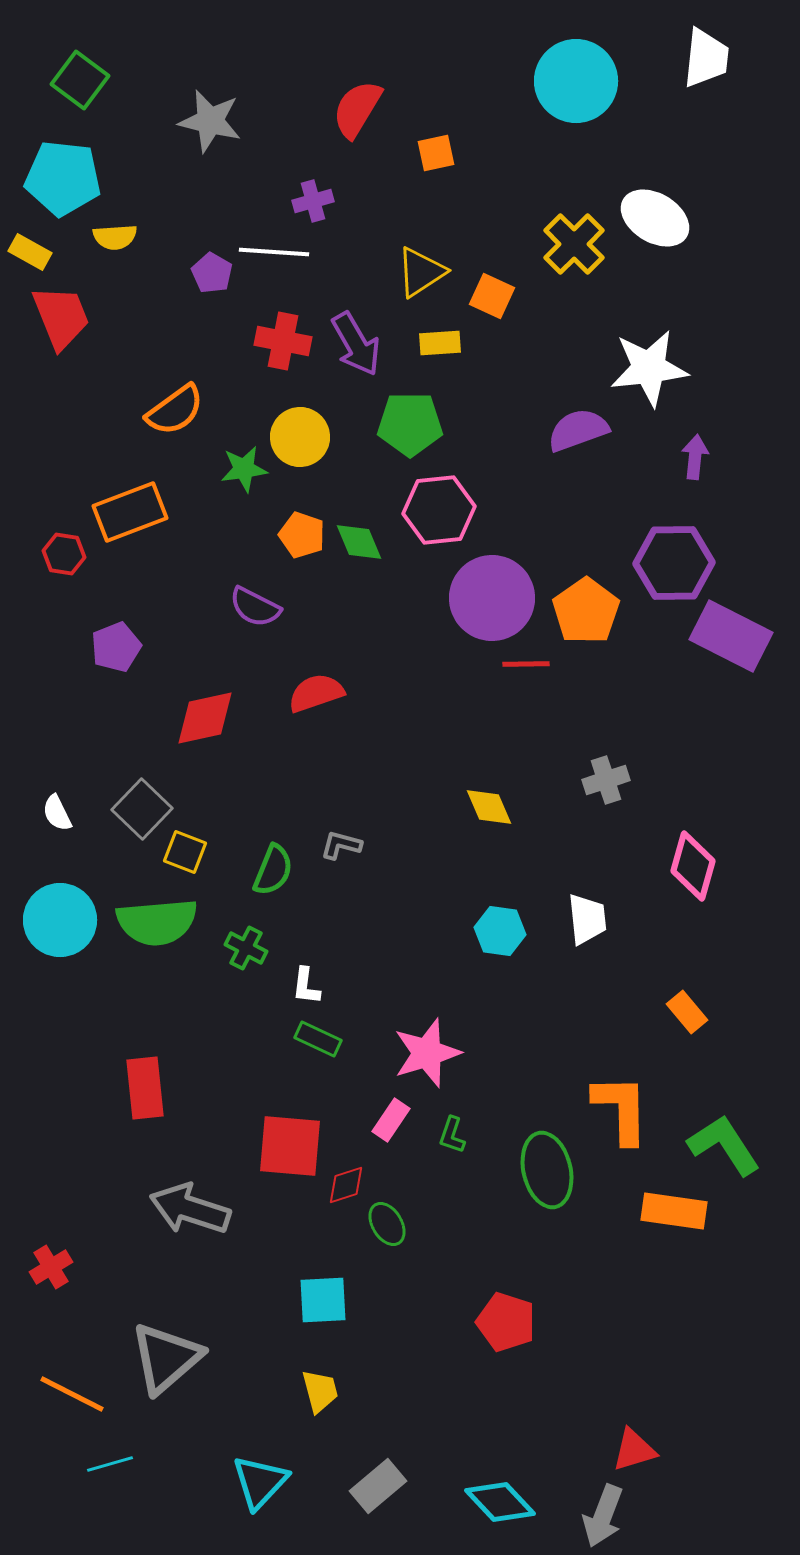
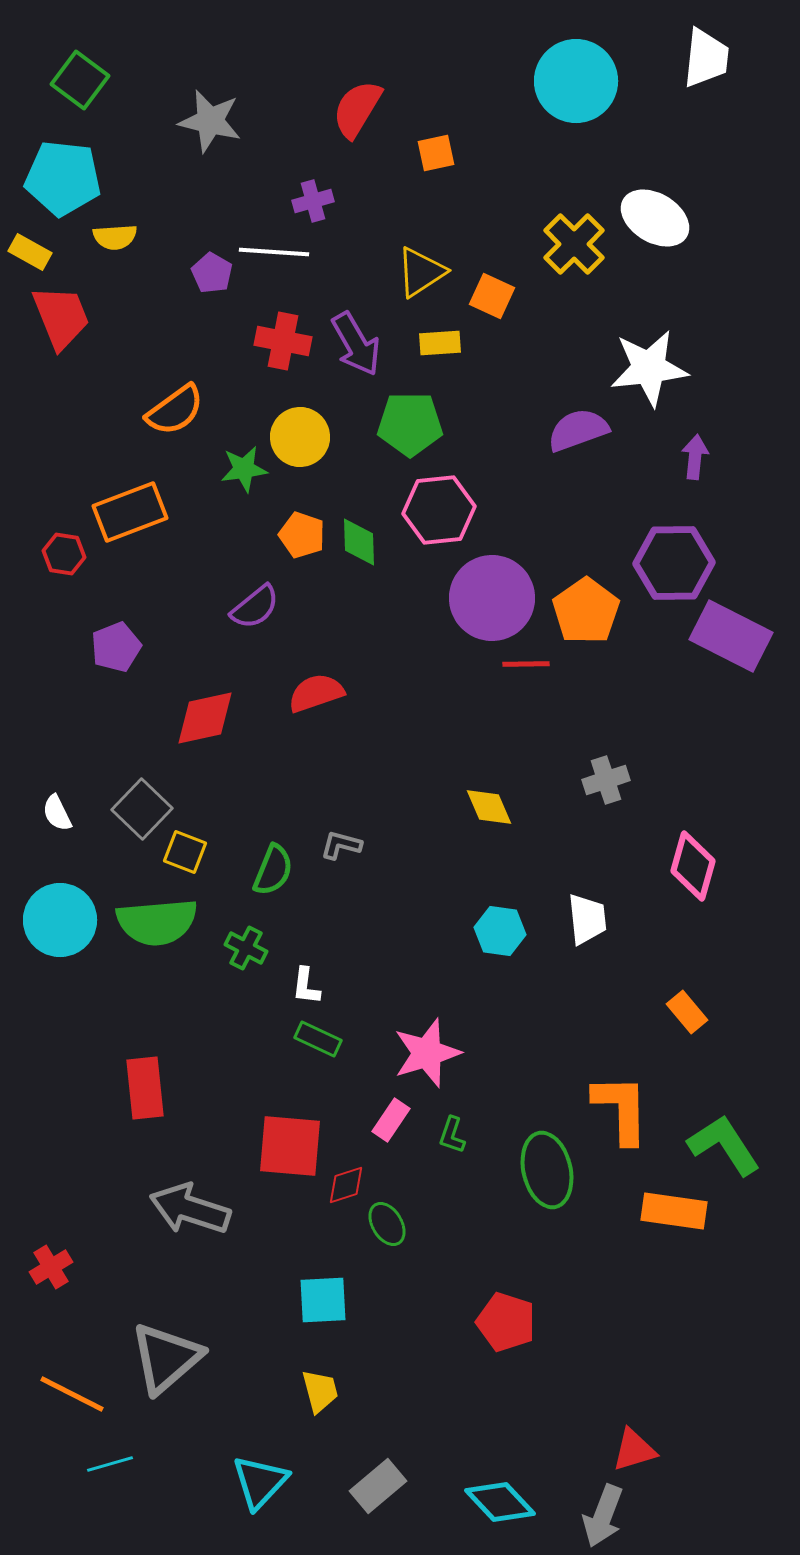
green diamond at (359, 542): rotated 21 degrees clockwise
purple semicircle at (255, 607): rotated 66 degrees counterclockwise
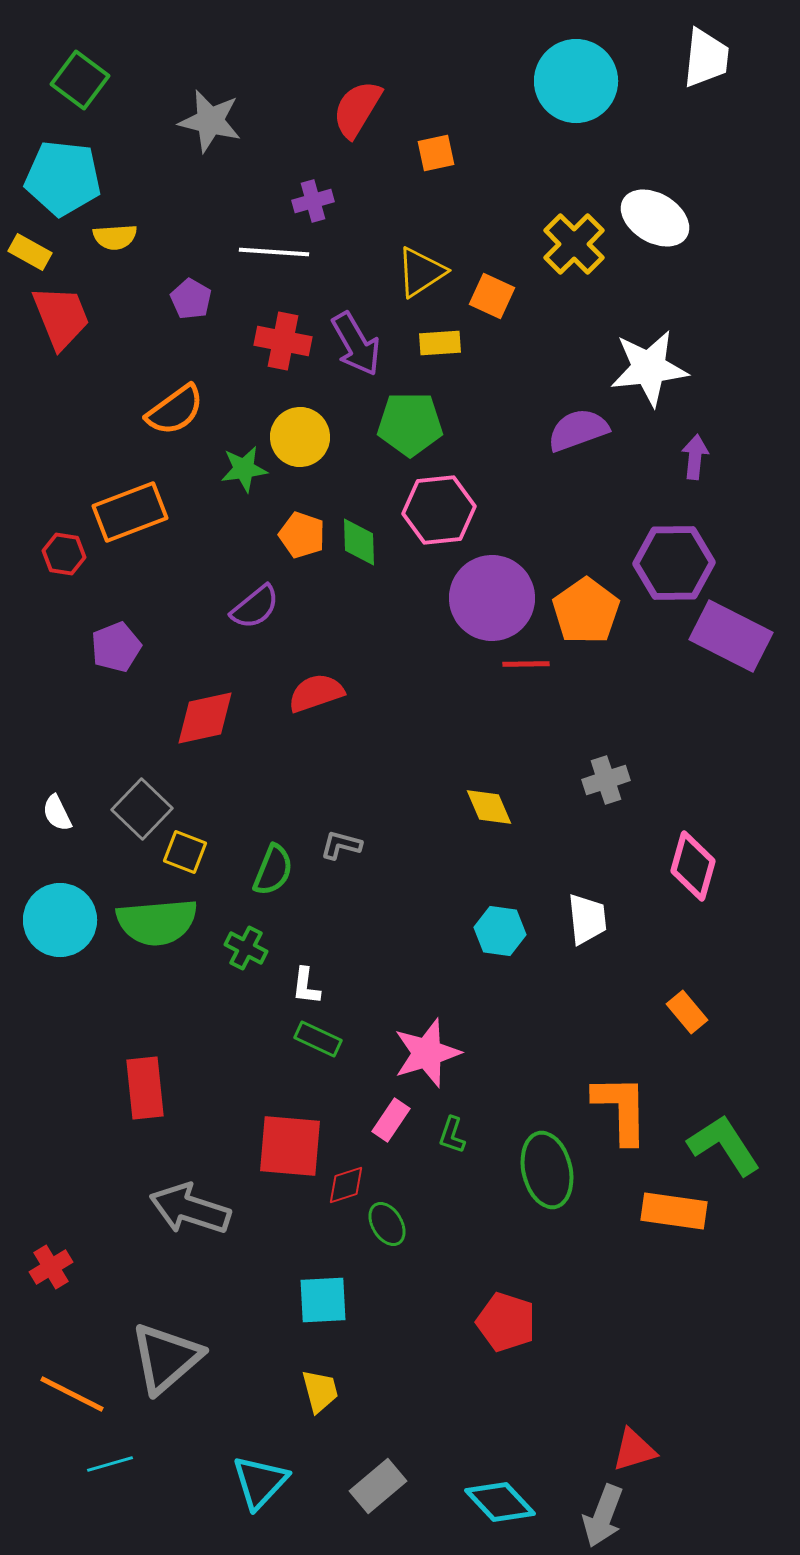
purple pentagon at (212, 273): moved 21 px left, 26 px down
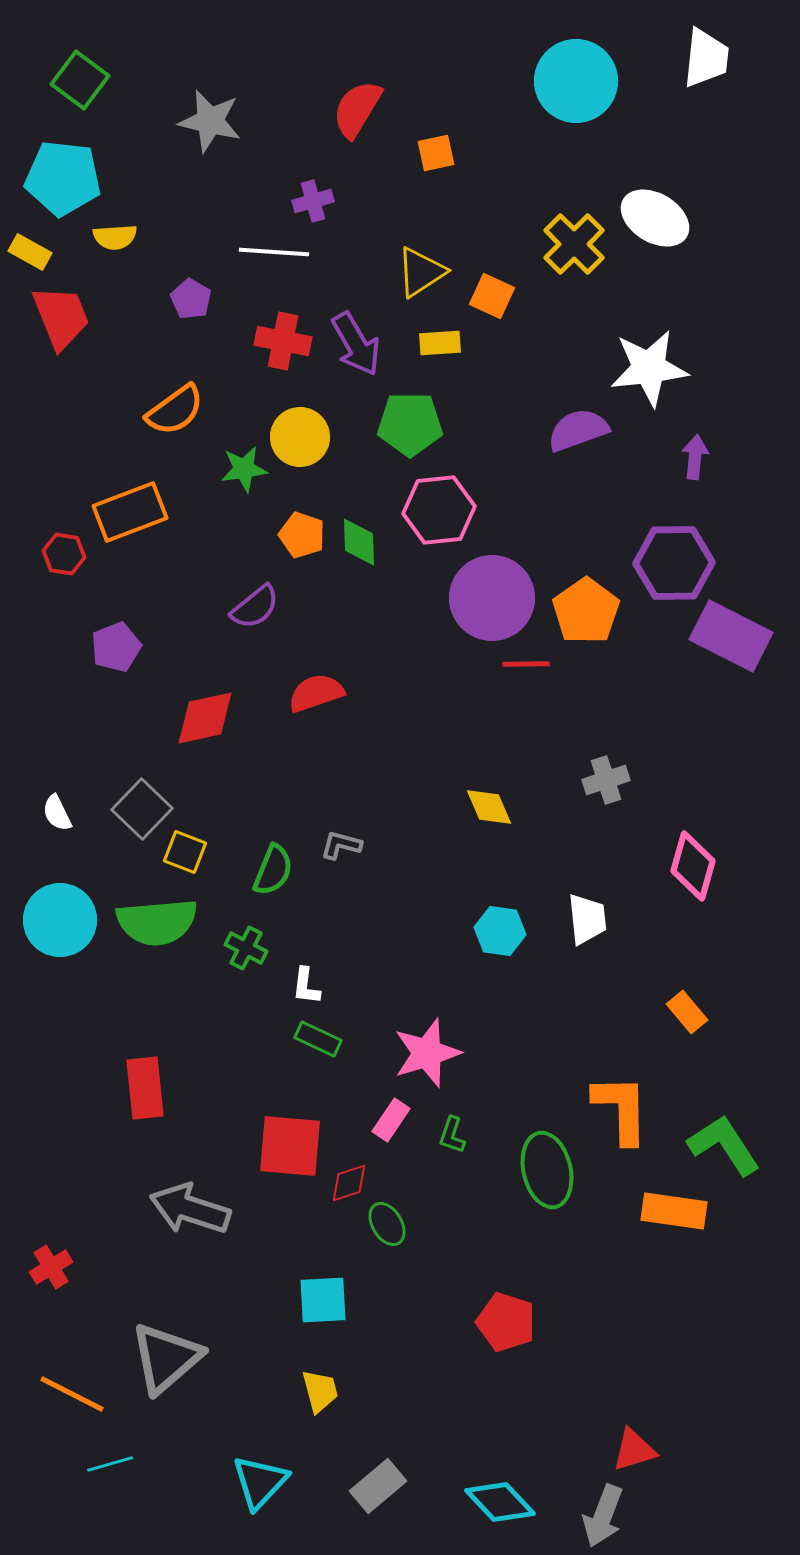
red diamond at (346, 1185): moved 3 px right, 2 px up
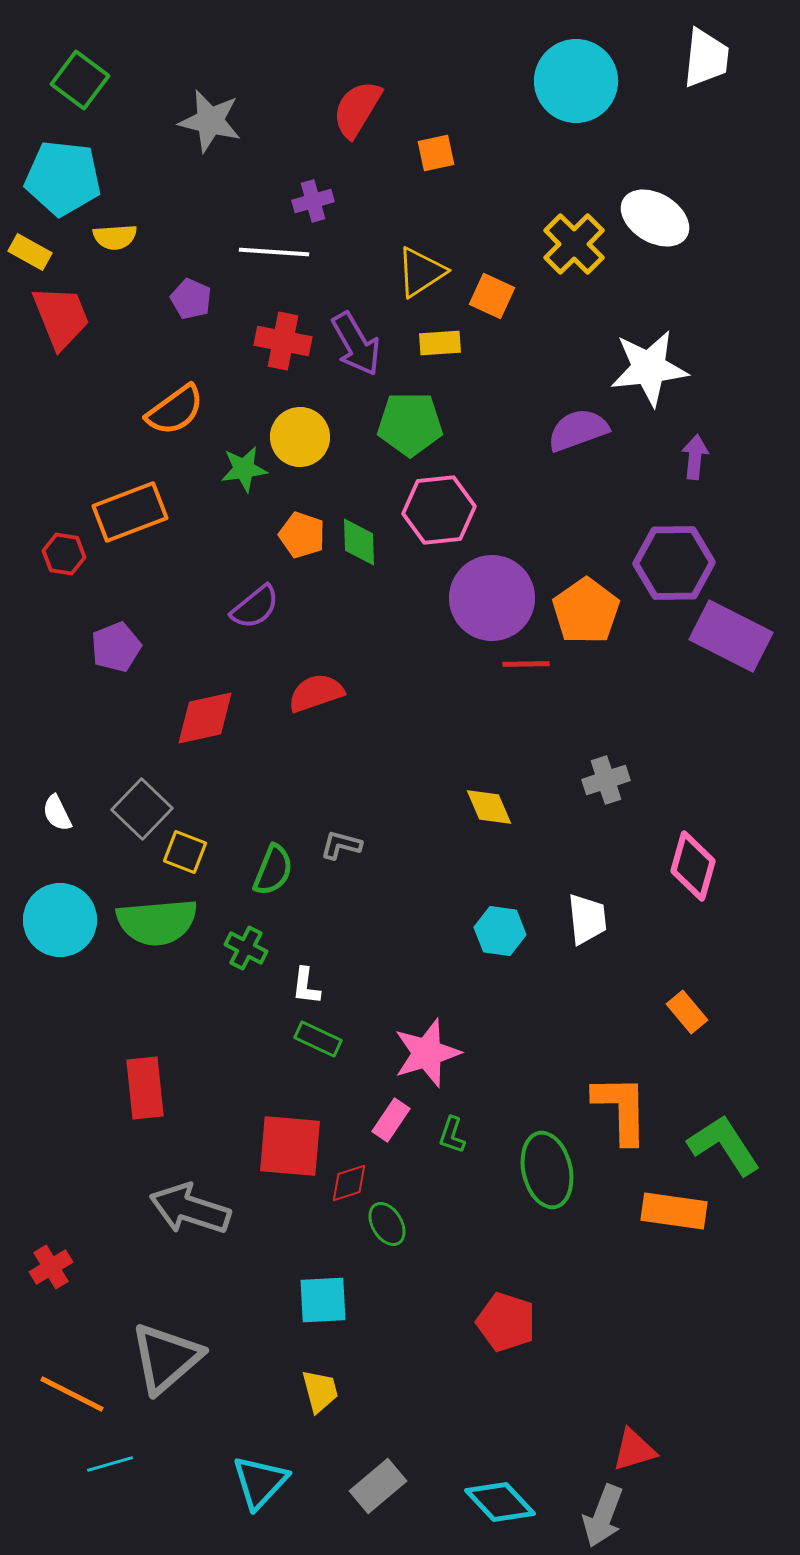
purple pentagon at (191, 299): rotated 6 degrees counterclockwise
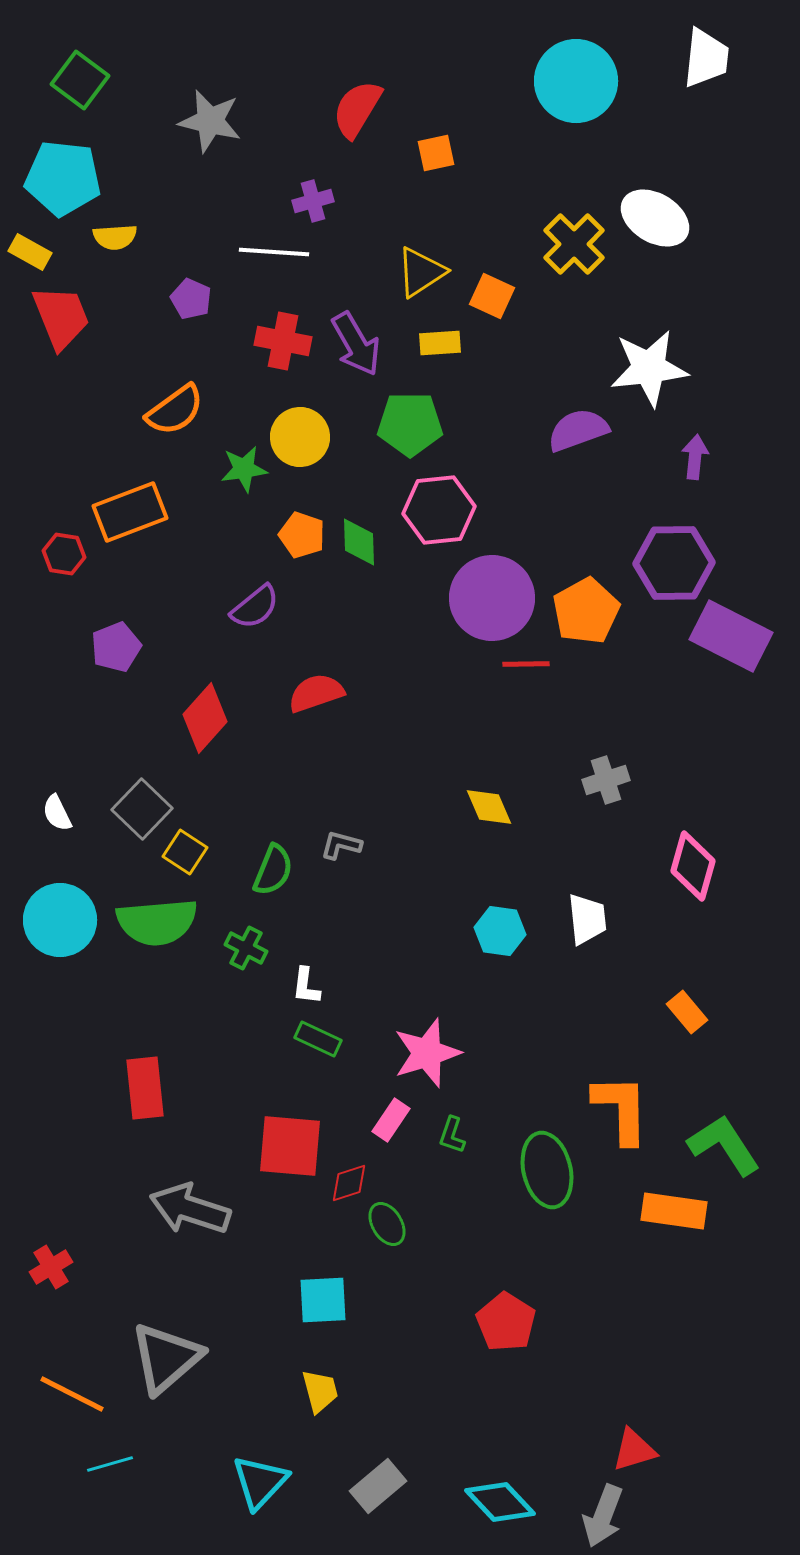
orange pentagon at (586, 611): rotated 6 degrees clockwise
red diamond at (205, 718): rotated 36 degrees counterclockwise
yellow square at (185, 852): rotated 12 degrees clockwise
red pentagon at (506, 1322): rotated 14 degrees clockwise
